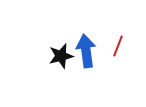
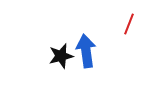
red line: moved 11 px right, 22 px up
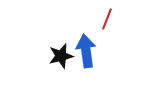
red line: moved 22 px left, 5 px up
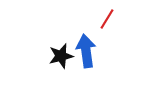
red line: rotated 10 degrees clockwise
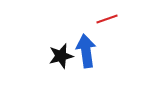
red line: rotated 40 degrees clockwise
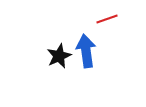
black star: moved 2 px left; rotated 10 degrees counterclockwise
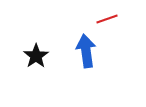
black star: moved 23 px left; rotated 10 degrees counterclockwise
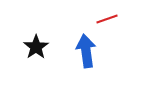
black star: moved 9 px up
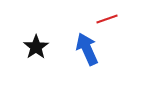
blue arrow: moved 1 px right, 2 px up; rotated 16 degrees counterclockwise
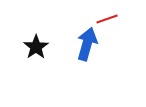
blue arrow: moved 5 px up; rotated 40 degrees clockwise
